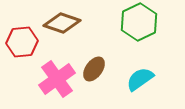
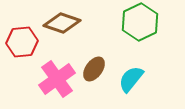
green hexagon: moved 1 px right
cyan semicircle: moved 9 px left; rotated 16 degrees counterclockwise
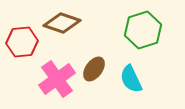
green hexagon: moved 3 px right, 8 px down; rotated 9 degrees clockwise
cyan semicircle: rotated 64 degrees counterclockwise
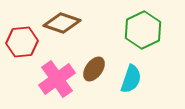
green hexagon: rotated 9 degrees counterclockwise
cyan semicircle: rotated 136 degrees counterclockwise
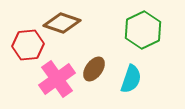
red hexagon: moved 6 px right, 3 px down
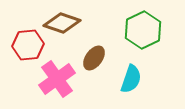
brown ellipse: moved 11 px up
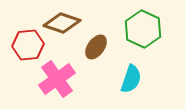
green hexagon: moved 1 px up; rotated 9 degrees counterclockwise
brown ellipse: moved 2 px right, 11 px up
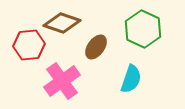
red hexagon: moved 1 px right
pink cross: moved 5 px right, 2 px down
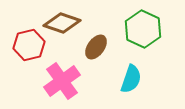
red hexagon: rotated 8 degrees counterclockwise
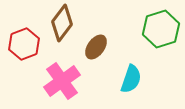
brown diamond: rotated 72 degrees counterclockwise
green hexagon: moved 18 px right; rotated 18 degrees clockwise
red hexagon: moved 5 px left, 1 px up; rotated 8 degrees counterclockwise
